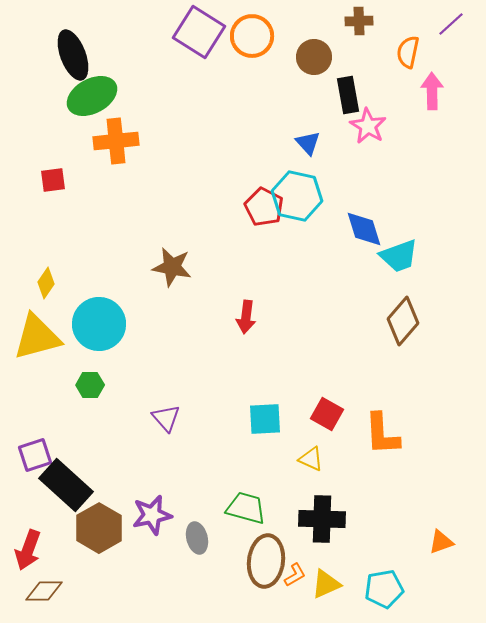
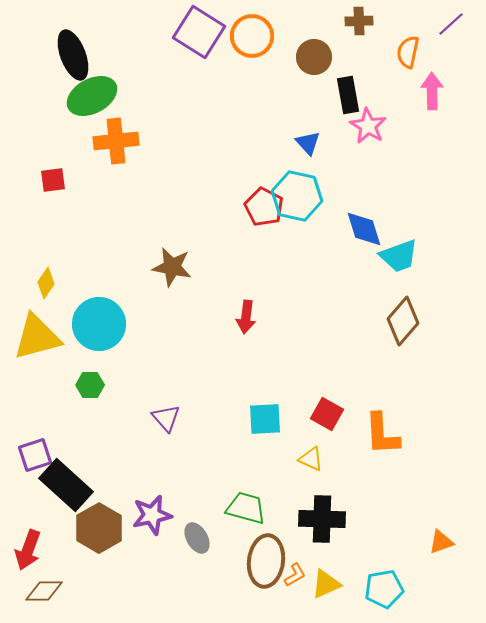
gray ellipse at (197, 538): rotated 16 degrees counterclockwise
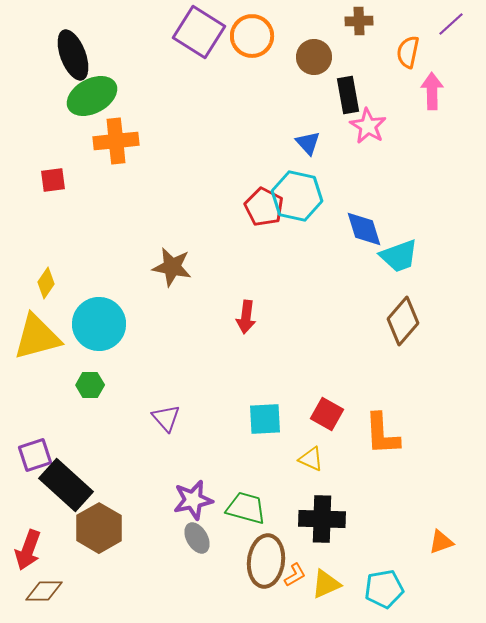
purple star at (152, 515): moved 41 px right, 15 px up
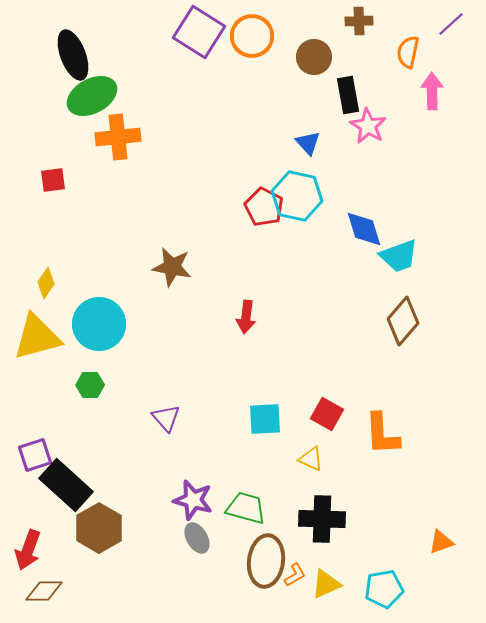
orange cross at (116, 141): moved 2 px right, 4 px up
purple star at (193, 500): rotated 27 degrees clockwise
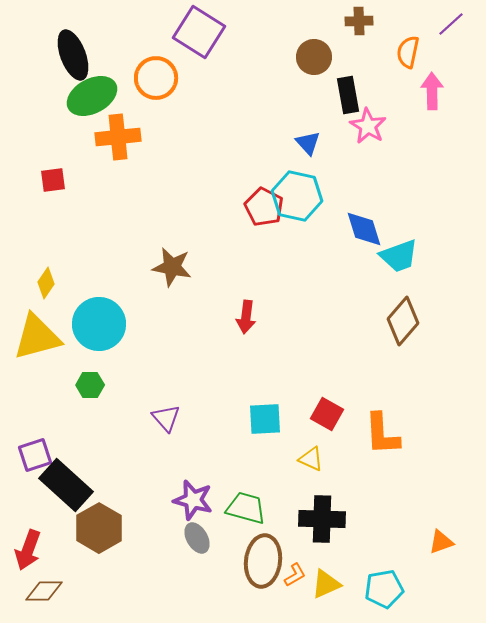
orange circle at (252, 36): moved 96 px left, 42 px down
brown ellipse at (266, 561): moved 3 px left
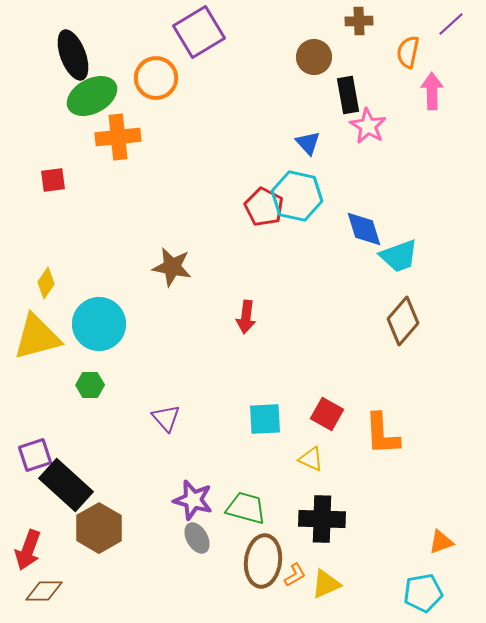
purple square at (199, 32): rotated 27 degrees clockwise
cyan pentagon at (384, 589): moved 39 px right, 4 px down
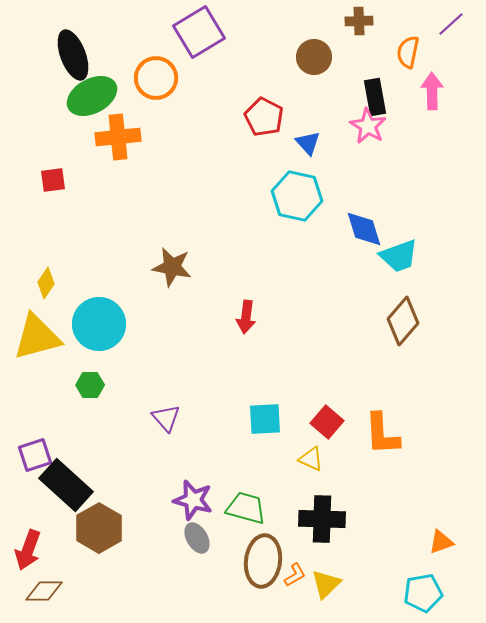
black rectangle at (348, 95): moved 27 px right, 2 px down
red pentagon at (264, 207): moved 90 px up
red square at (327, 414): moved 8 px down; rotated 12 degrees clockwise
yellow triangle at (326, 584): rotated 20 degrees counterclockwise
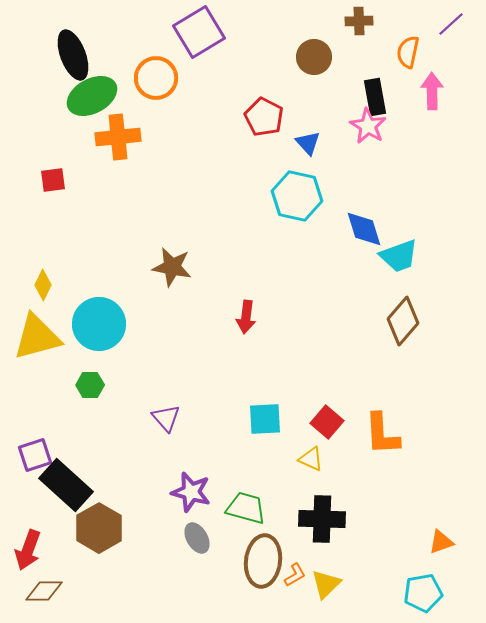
yellow diamond at (46, 283): moved 3 px left, 2 px down; rotated 8 degrees counterclockwise
purple star at (193, 500): moved 2 px left, 8 px up
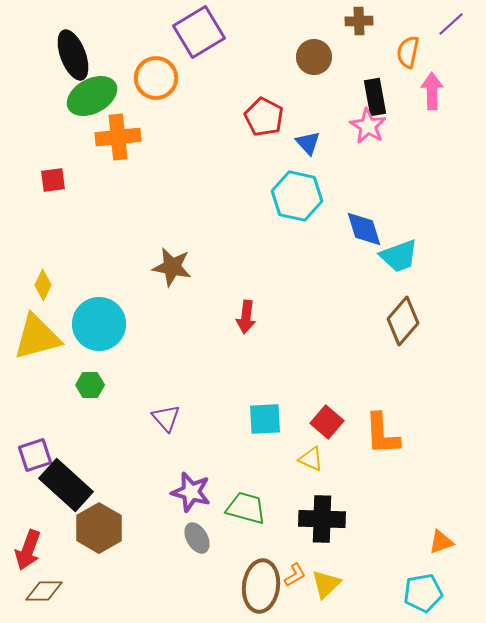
brown ellipse at (263, 561): moved 2 px left, 25 px down
